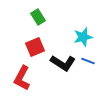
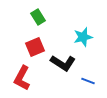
blue line: moved 20 px down
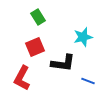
black L-shape: rotated 25 degrees counterclockwise
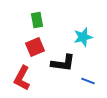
green rectangle: moved 1 px left, 3 px down; rotated 21 degrees clockwise
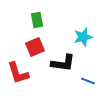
red L-shape: moved 4 px left, 5 px up; rotated 45 degrees counterclockwise
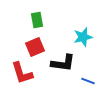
red L-shape: moved 4 px right
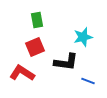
black L-shape: moved 3 px right, 1 px up
red L-shape: rotated 140 degrees clockwise
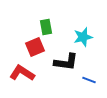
green rectangle: moved 9 px right, 7 px down
blue line: moved 1 px right, 1 px up
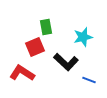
black L-shape: rotated 35 degrees clockwise
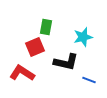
green rectangle: rotated 21 degrees clockwise
black L-shape: rotated 30 degrees counterclockwise
